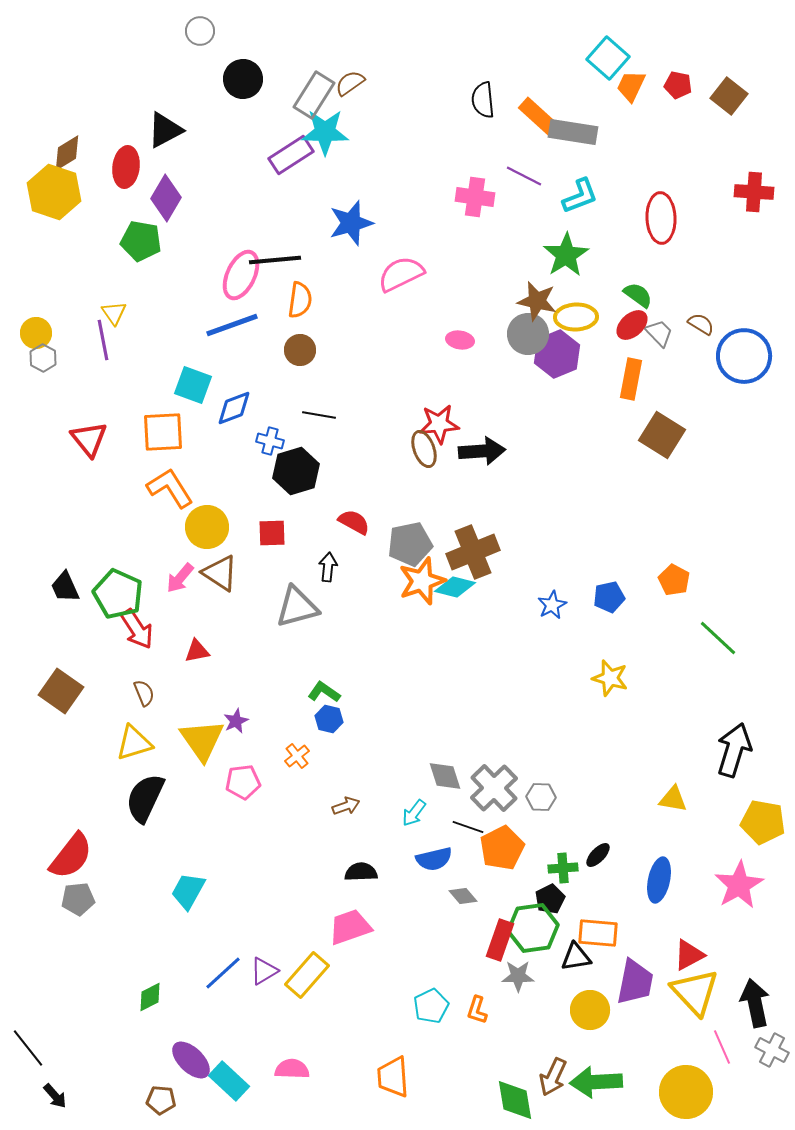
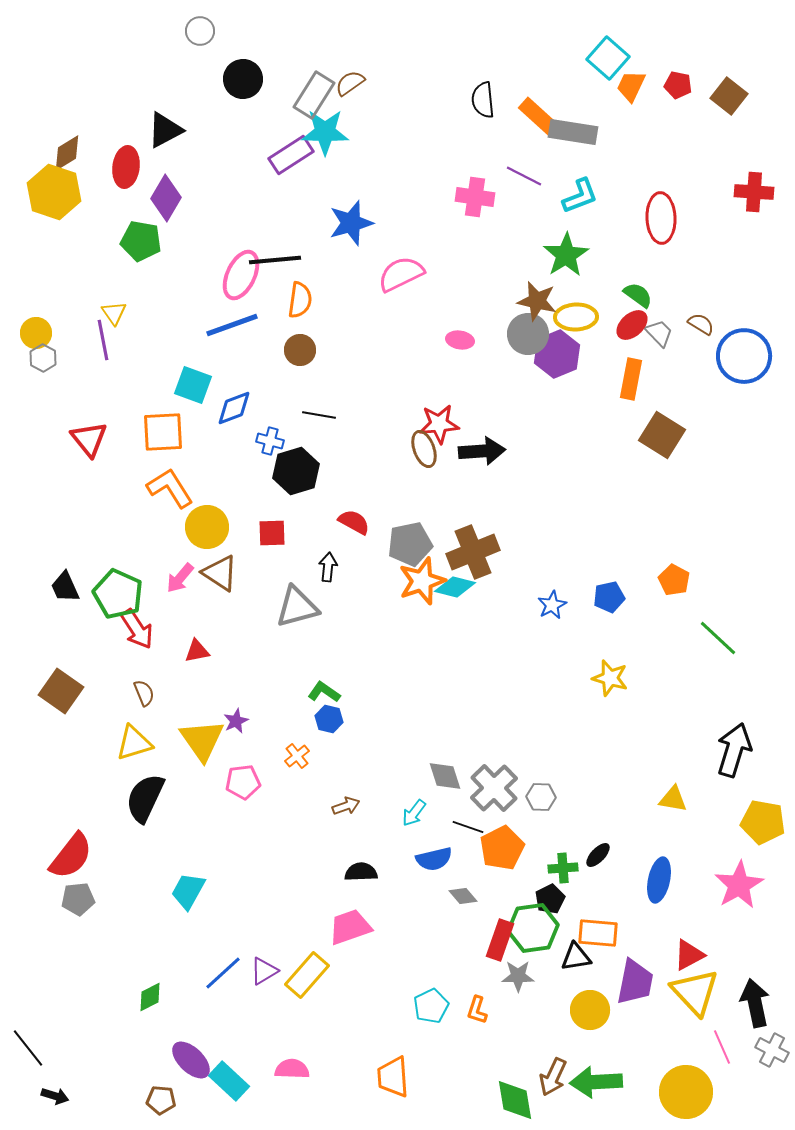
black arrow at (55, 1096): rotated 32 degrees counterclockwise
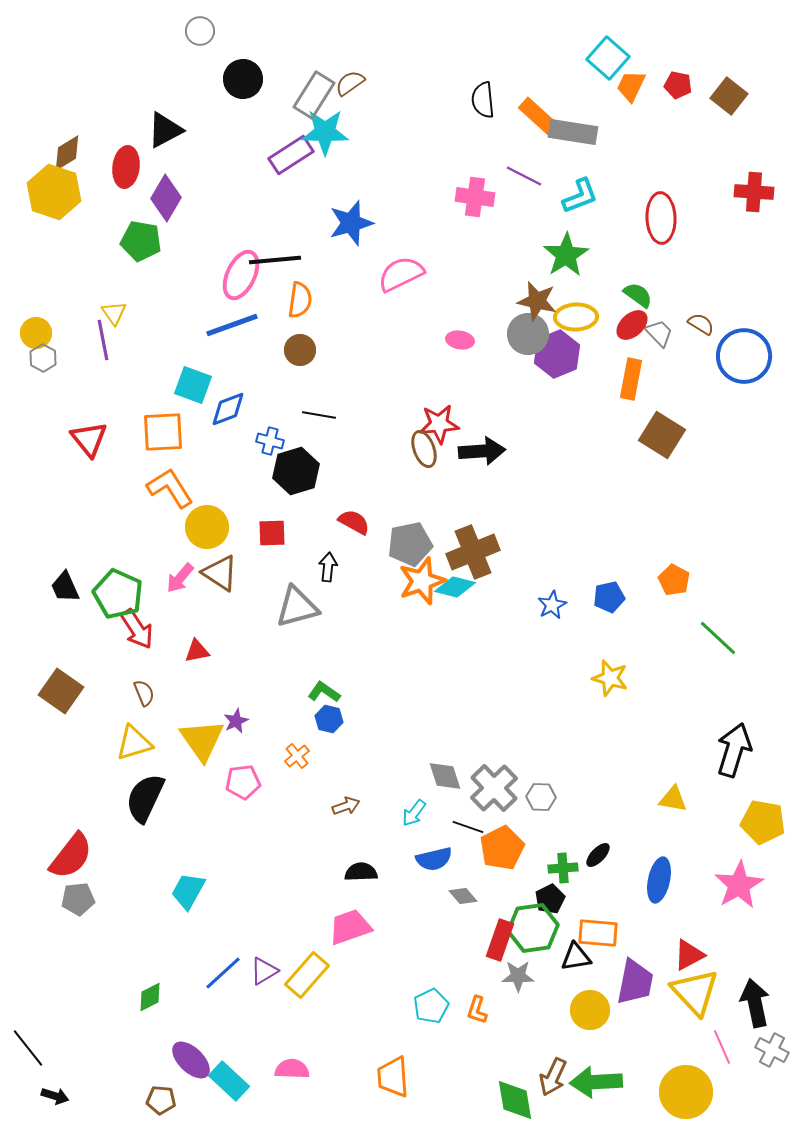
blue diamond at (234, 408): moved 6 px left, 1 px down
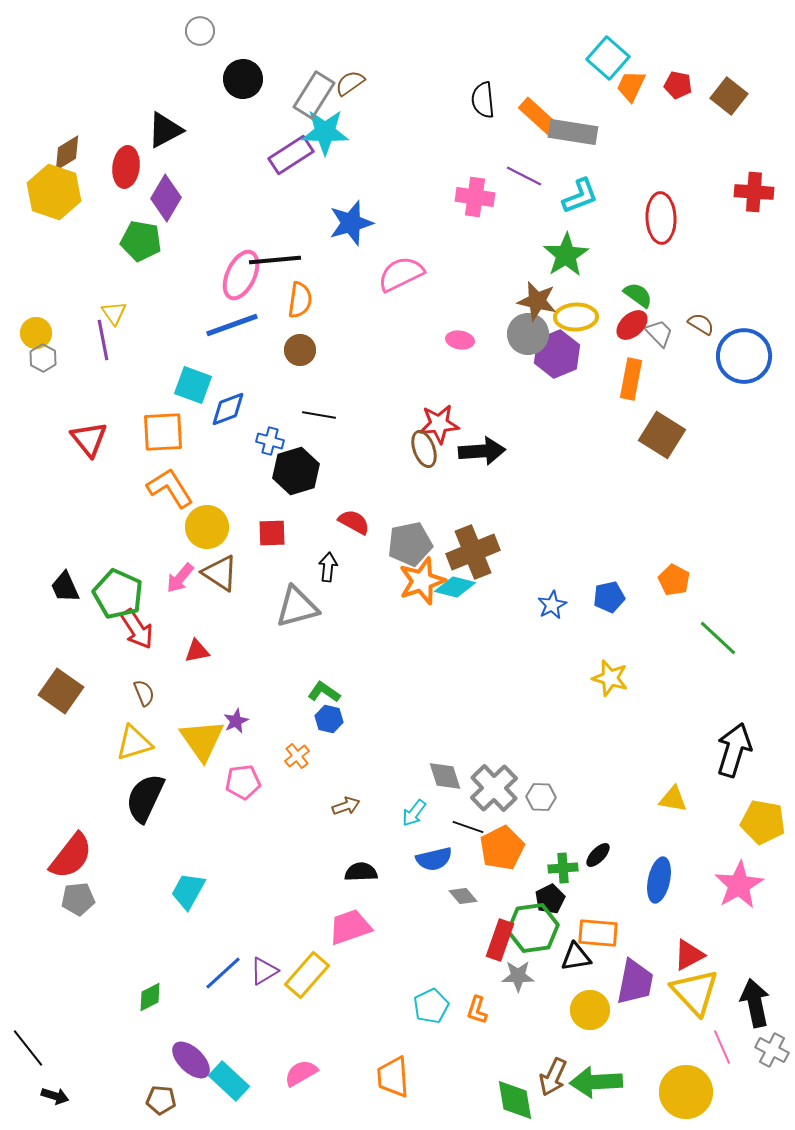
pink semicircle at (292, 1069): moved 9 px right, 4 px down; rotated 32 degrees counterclockwise
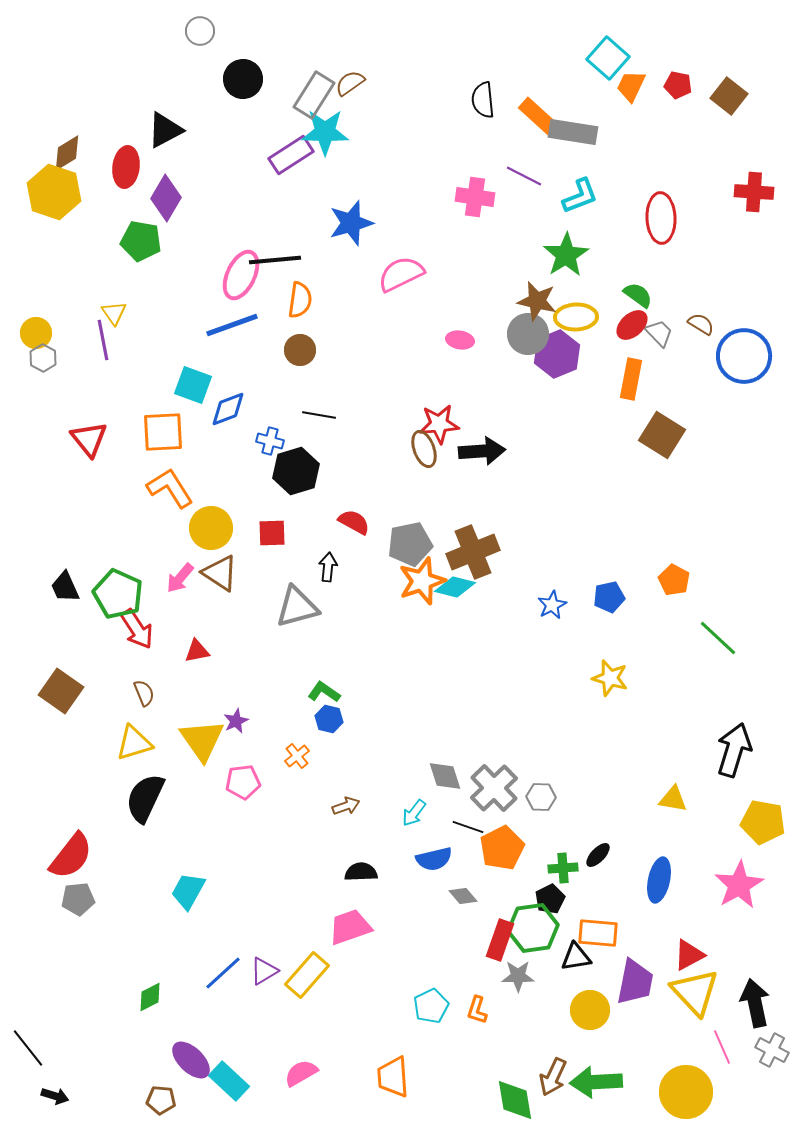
yellow circle at (207, 527): moved 4 px right, 1 px down
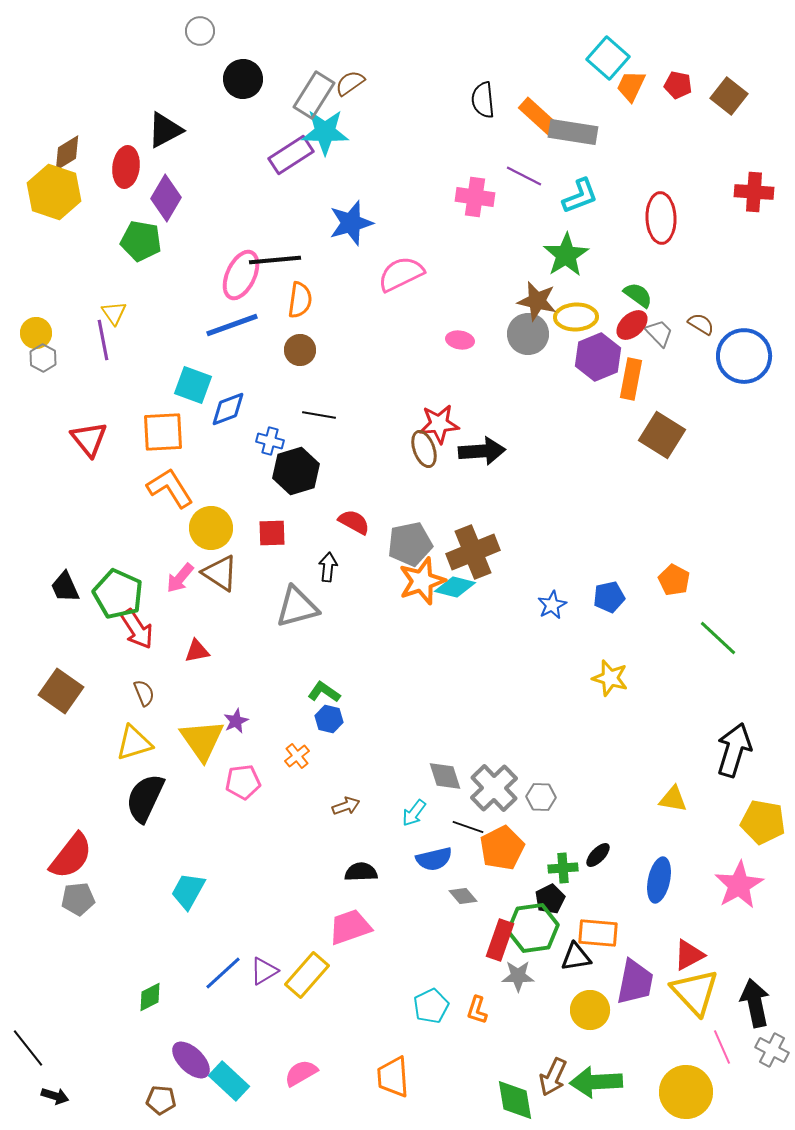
purple hexagon at (557, 354): moved 41 px right, 3 px down
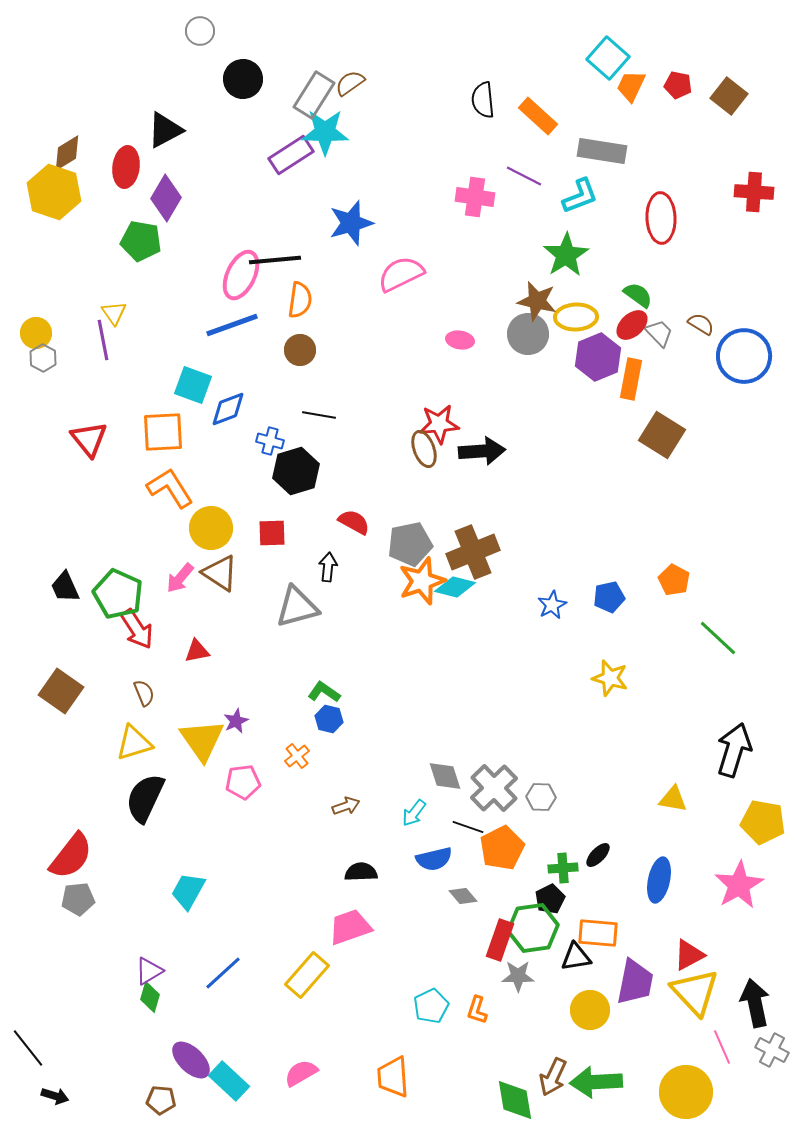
gray rectangle at (573, 132): moved 29 px right, 19 px down
purple triangle at (264, 971): moved 115 px left
green diamond at (150, 997): rotated 48 degrees counterclockwise
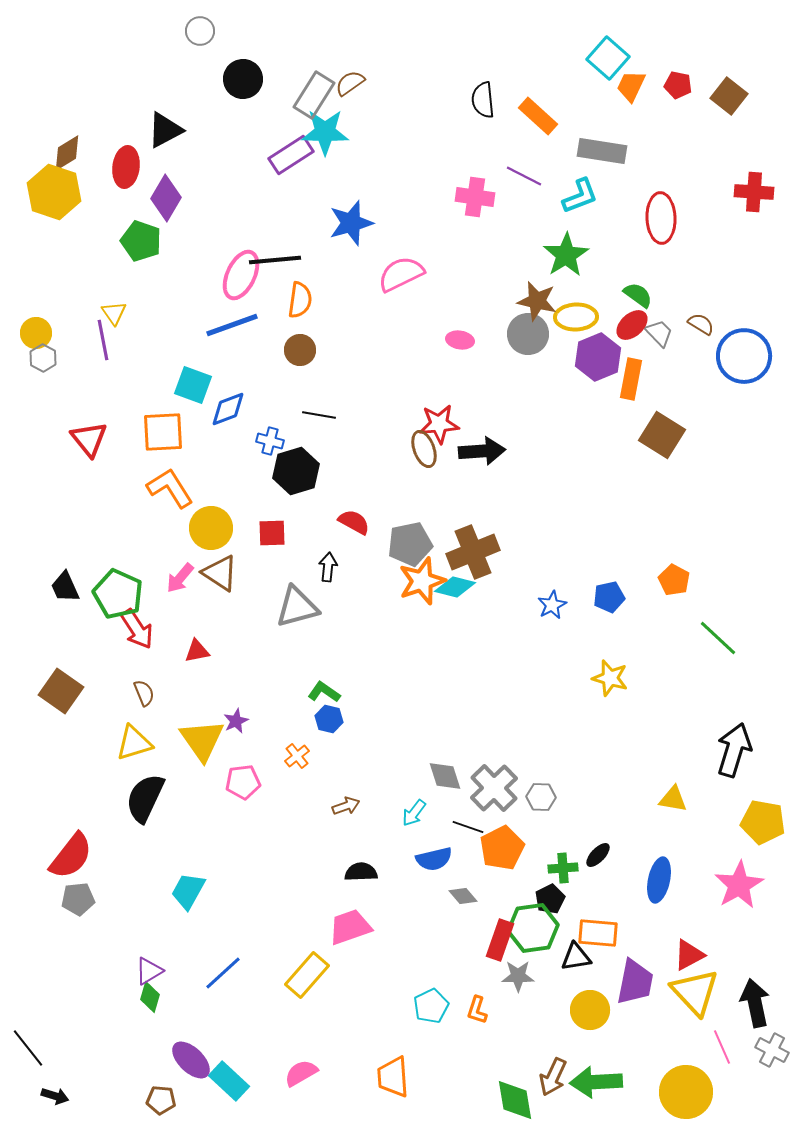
green pentagon at (141, 241): rotated 9 degrees clockwise
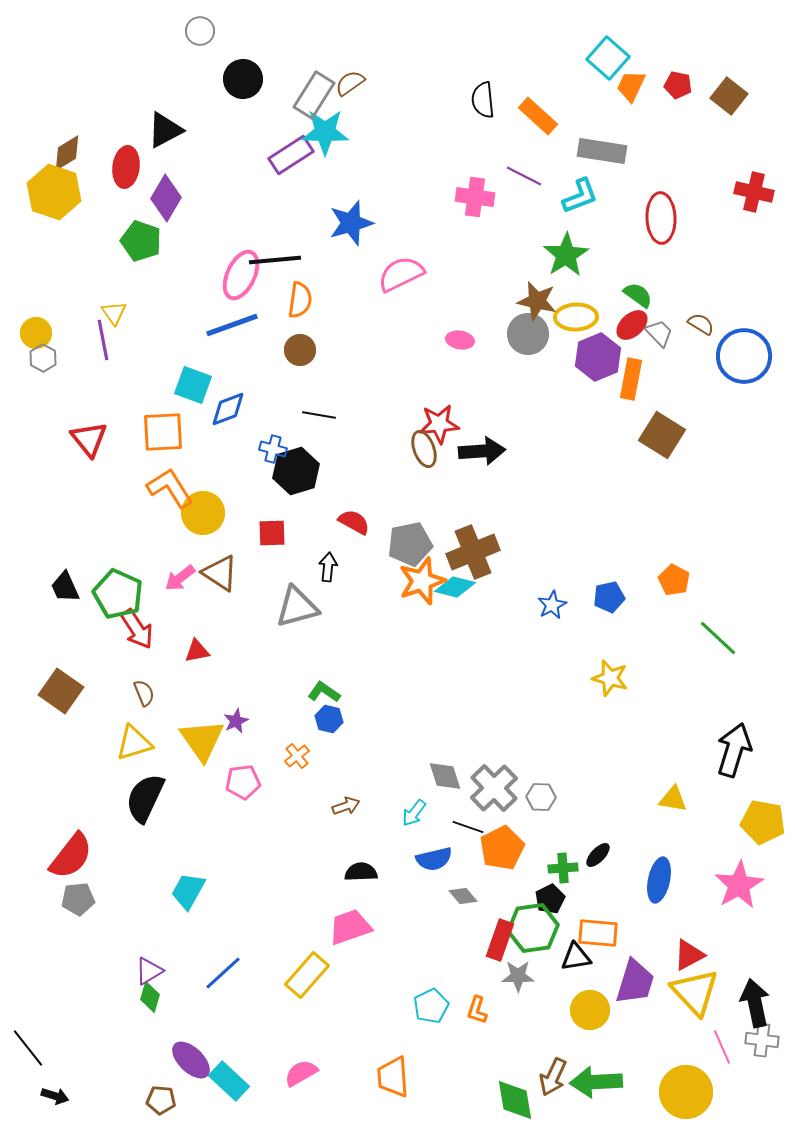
red cross at (754, 192): rotated 9 degrees clockwise
blue cross at (270, 441): moved 3 px right, 8 px down
yellow circle at (211, 528): moved 8 px left, 15 px up
pink arrow at (180, 578): rotated 12 degrees clockwise
purple trapezoid at (635, 982): rotated 6 degrees clockwise
gray cross at (772, 1050): moved 10 px left, 10 px up; rotated 20 degrees counterclockwise
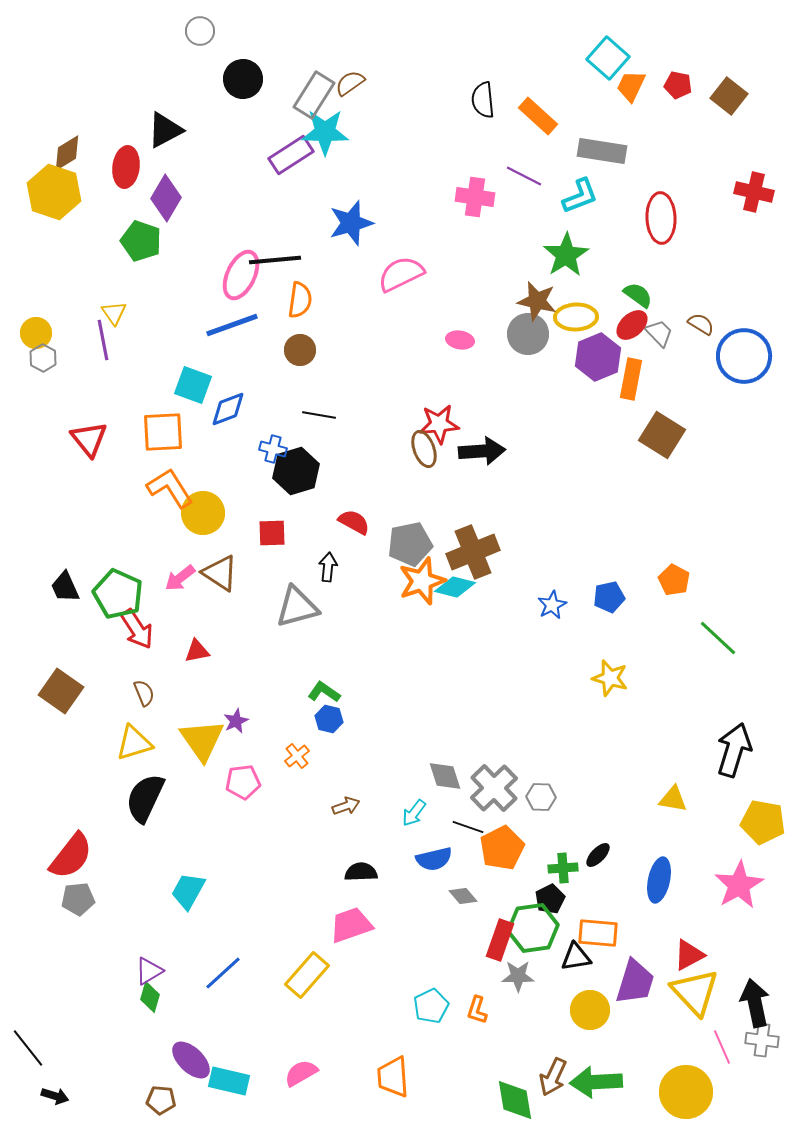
pink trapezoid at (350, 927): moved 1 px right, 2 px up
cyan rectangle at (229, 1081): rotated 30 degrees counterclockwise
